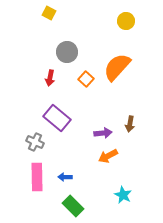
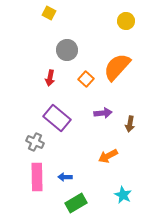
gray circle: moved 2 px up
purple arrow: moved 20 px up
green rectangle: moved 3 px right, 3 px up; rotated 75 degrees counterclockwise
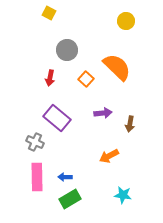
orange semicircle: rotated 92 degrees clockwise
orange arrow: moved 1 px right
cyan star: rotated 18 degrees counterclockwise
green rectangle: moved 6 px left, 4 px up
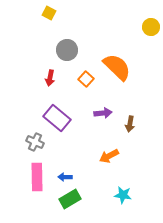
yellow circle: moved 25 px right, 6 px down
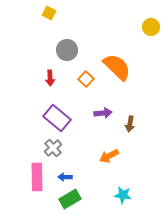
red arrow: rotated 14 degrees counterclockwise
gray cross: moved 18 px right, 6 px down; rotated 24 degrees clockwise
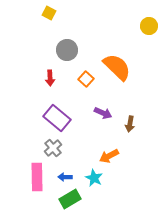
yellow circle: moved 2 px left, 1 px up
purple arrow: rotated 30 degrees clockwise
cyan star: moved 29 px left, 17 px up; rotated 18 degrees clockwise
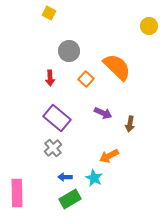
gray circle: moved 2 px right, 1 px down
pink rectangle: moved 20 px left, 16 px down
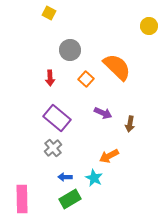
gray circle: moved 1 px right, 1 px up
pink rectangle: moved 5 px right, 6 px down
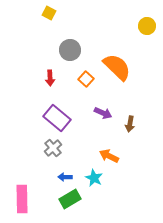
yellow circle: moved 2 px left
orange arrow: rotated 54 degrees clockwise
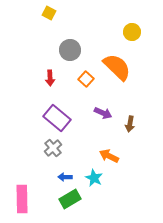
yellow circle: moved 15 px left, 6 px down
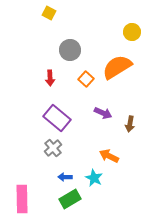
orange semicircle: rotated 76 degrees counterclockwise
